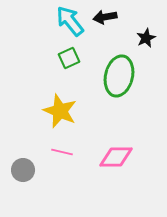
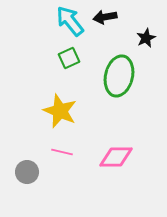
gray circle: moved 4 px right, 2 px down
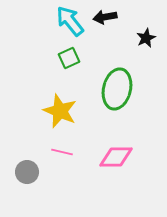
green ellipse: moved 2 px left, 13 px down
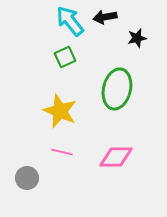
black star: moved 9 px left; rotated 12 degrees clockwise
green square: moved 4 px left, 1 px up
gray circle: moved 6 px down
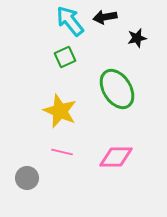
green ellipse: rotated 45 degrees counterclockwise
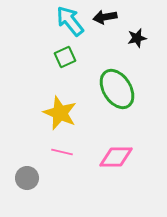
yellow star: moved 2 px down
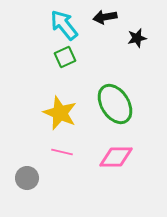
cyan arrow: moved 6 px left, 4 px down
green ellipse: moved 2 px left, 15 px down
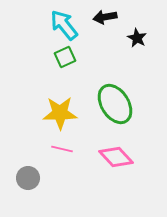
black star: rotated 30 degrees counterclockwise
yellow star: rotated 24 degrees counterclockwise
pink line: moved 3 px up
pink diamond: rotated 48 degrees clockwise
gray circle: moved 1 px right
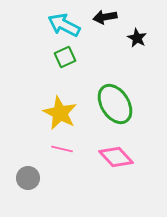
cyan arrow: rotated 24 degrees counterclockwise
yellow star: rotated 28 degrees clockwise
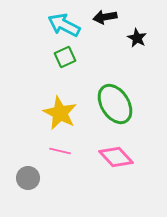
pink line: moved 2 px left, 2 px down
